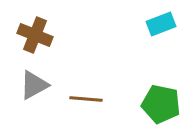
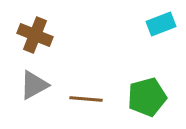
green pentagon: moved 14 px left, 7 px up; rotated 27 degrees counterclockwise
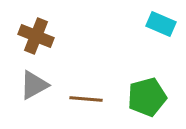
cyan rectangle: rotated 44 degrees clockwise
brown cross: moved 1 px right, 1 px down
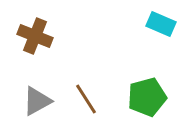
brown cross: moved 1 px left
gray triangle: moved 3 px right, 16 px down
brown line: rotated 52 degrees clockwise
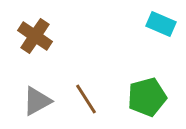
brown cross: rotated 12 degrees clockwise
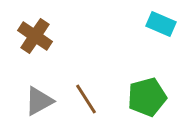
gray triangle: moved 2 px right
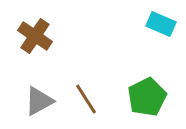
green pentagon: rotated 12 degrees counterclockwise
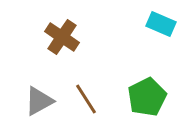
brown cross: moved 27 px right, 1 px down
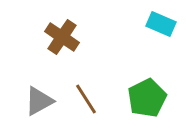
green pentagon: moved 1 px down
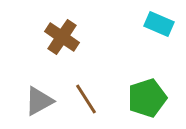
cyan rectangle: moved 2 px left
green pentagon: rotated 9 degrees clockwise
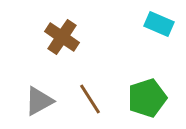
brown line: moved 4 px right
